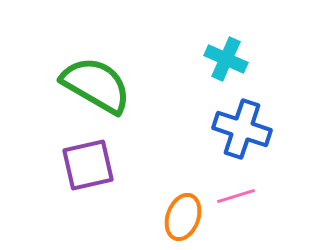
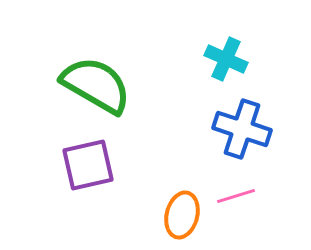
orange ellipse: moved 1 px left, 2 px up; rotated 6 degrees counterclockwise
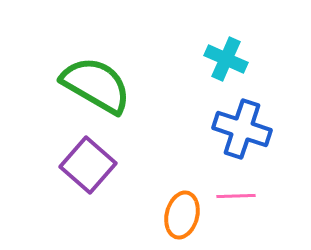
purple square: rotated 36 degrees counterclockwise
pink line: rotated 15 degrees clockwise
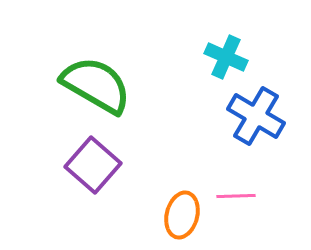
cyan cross: moved 2 px up
blue cross: moved 14 px right, 13 px up; rotated 12 degrees clockwise
purple square: moved 5 px right
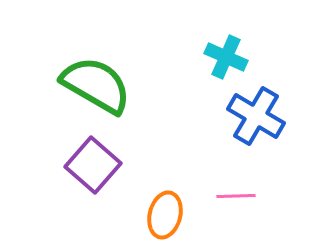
orange ellipse: moved 17 px left
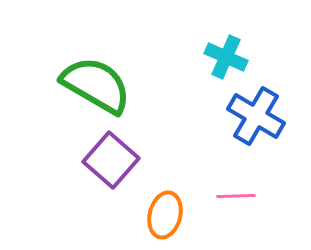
purple square: moved 18 px right, 5 px up
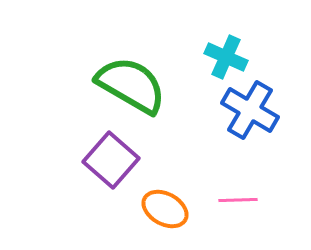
green semicircle: moved 35 px right
blue cross: moved 6 px left, 6 px up
pink line: moved 2 px right, 4 px down
orange ellipse: moved 6 px up; rotated 75 degrees counterclockwise
